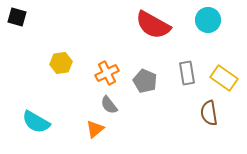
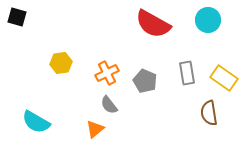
red semicircle: moved 1 px up
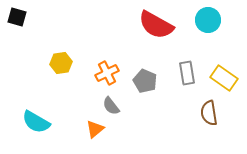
red semicircle: moved 3 px right, 1 px down
gray semicircle: moved 2 px right, 1 px down
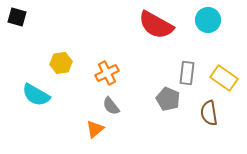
gray rectangle: rotated 15 degrees clockwise
gray pentagon: moved 23 px right, 18 px down
cyan semicircle: moved 27 px up
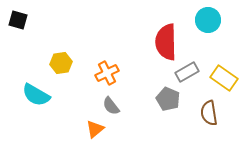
black square: moved 1 px right, 3 px down
red semicircle: moved 10 px right, 17 px down; rotated 60 degrees clockwise
gray rectangle: moved 1 px up; rotated 55 degrees clockwise
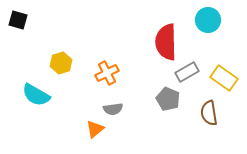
yellow hexagon: rotated 10 degrees counterclockwise
gray semicircle: moved 2 px right, 3 px down; rotated 60 degrees counterclockwise
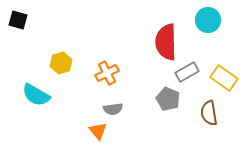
orange triangle: moved 3 px right, 2 px down; rotated 30 degrees counterclockwise
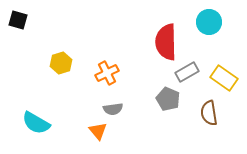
cyan circle: moved 1 px right, 2 px down
cyan semicircle: moved 28 px down
